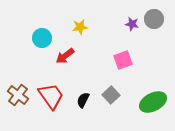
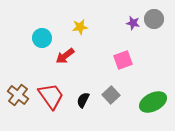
purple star: moved 1 px right, 1 px up
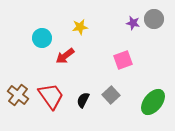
green ellipse: rotated 24 degrees counterclockwise
